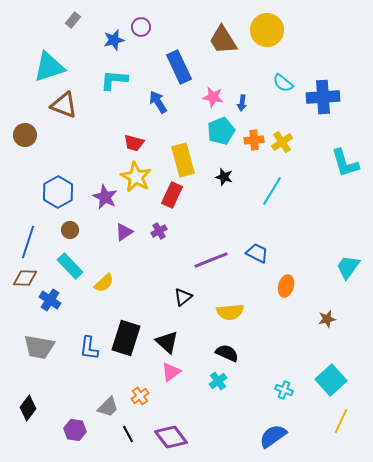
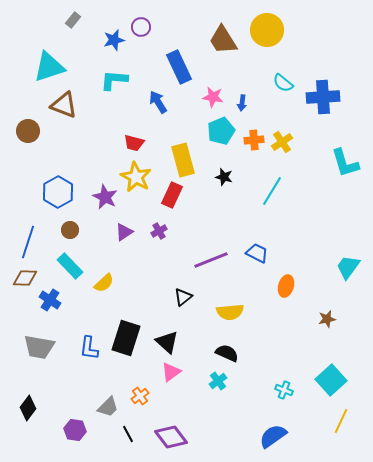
brown circle at (25, 135): moved 3 px right, 4 px up
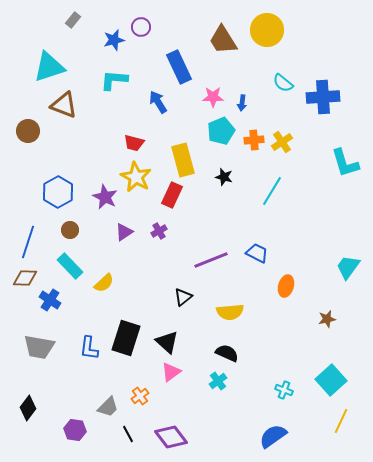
pink star at (213, 97): rotated 10 degrees counterclockwise
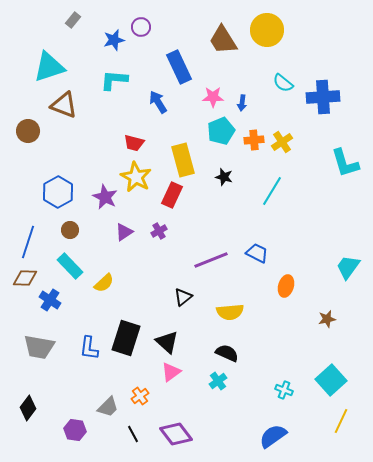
black line at (128, 434): moved 5 px right
purple diamond at (171, 437): moved 5 px right, 3 px up
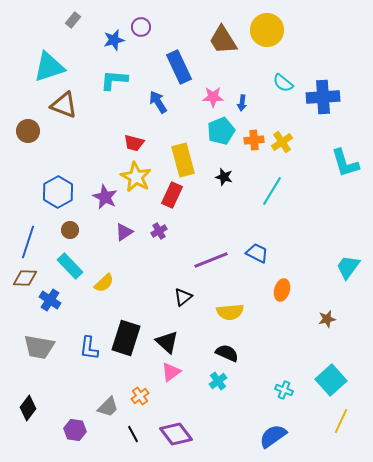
orange ellipse at (286, 286): moved 4 px left, 4 px down
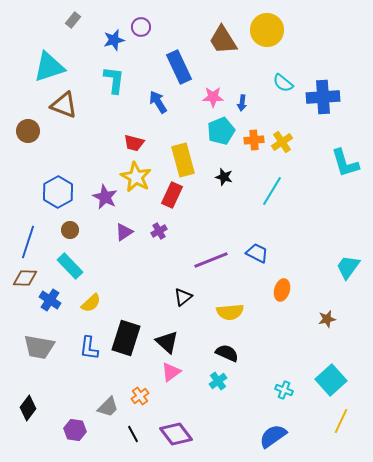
cyan L-shape at (114, 80): rotated 92 degrees clockwise
yellow semicircle at (104, 283): moved 13 px left, 20 px down
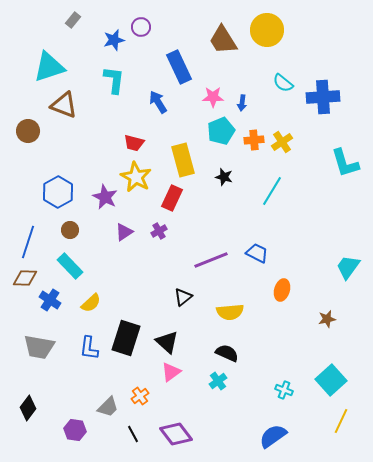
red rectangle at (172, 195): moved 3 px down
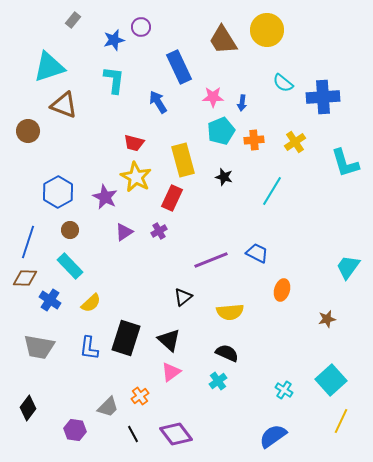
yellow cross at (282, 142): moved 13 px right
black triangle at (167, 342): moved 2 px right, 2 px up
cyan cross at (284, 390): rotated 12 degrees clockwise
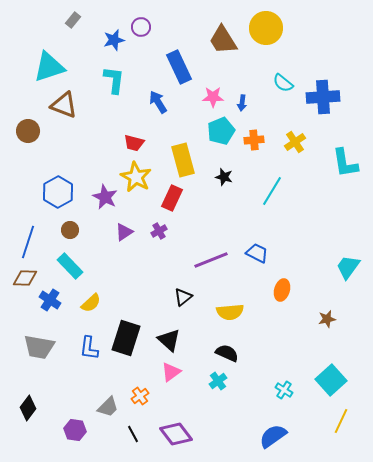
yellow circle at (267, 30): moved 1 px left, 2 px up
cyan L-shape at (345, 163): rotated 8 degrees clockwise
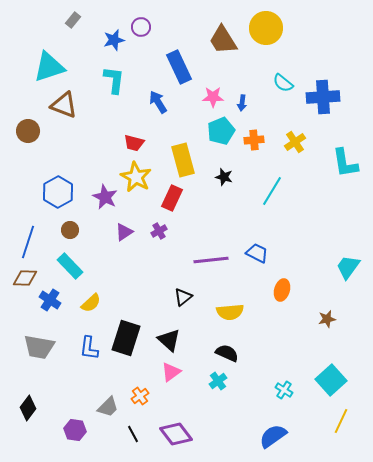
purple line at (211, 260): rotated 16 degrees clockwise
